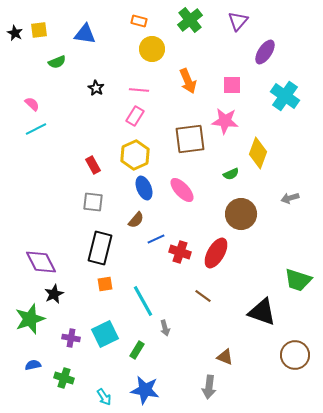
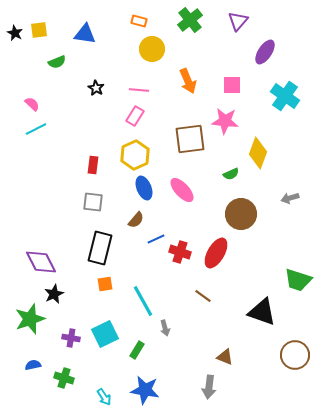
red rectangle at (93, 165): rotated 36 degrees clockwise
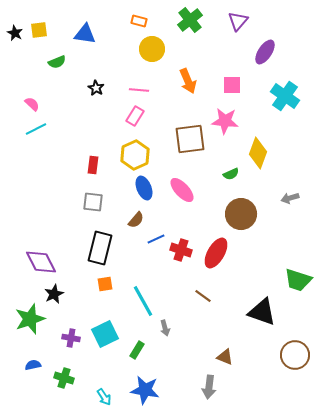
red cross at (180, 252): moved 1 px right, 2 px up
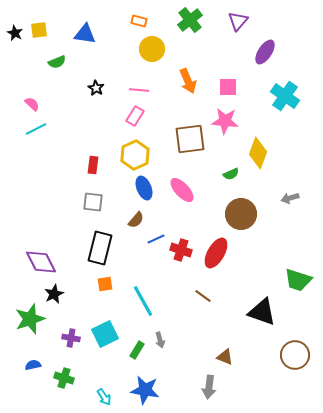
pink square at (232, 85): moved 4 px left, 2 px down
gray arrow at (165, 328): moved 5 px left, 12 px down
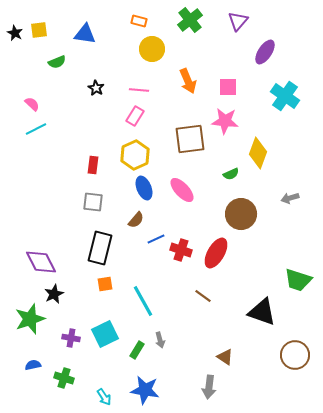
brown triangle at (225, 357): rotated 12 degrees clockwise
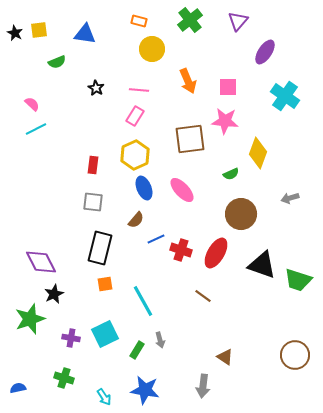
black triangle at (262, 312): moved 47 px up
blue semicircle at (33, 365): moved 15 px left, 23 px down
gray arrow at (209, 387): moved 6 px left, 1 px up
